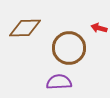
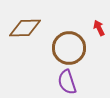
red arrow: rotated 49 degrees clockwise
purple semicircle: moved 8 px right; rotated 105 degrees counterclockwise
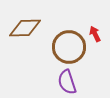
red arrow: moved 4 px left, 6 px down
brown circle: moved 1 px up
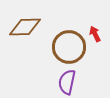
brown diamond: moved 1 px up
purple semicircle: rotated 30 degrees clockwise
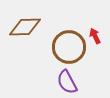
red arrow: moved 2 px down
purple semicircle: rotated 40 degrees counterclockwise
